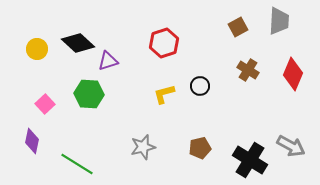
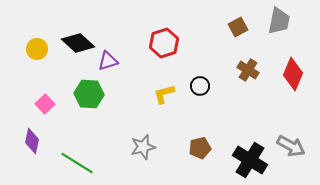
gray trapezoid: rotated 8 degrees clockwise
green line: moved 1 px up
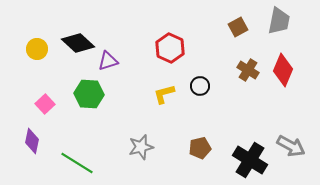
red hexagon: moved 6 px right, 5 px down; rotated 16 degrees counterclockwise
red diamond: moved 10 px left, 4 px up
gray star: moved 2 px left
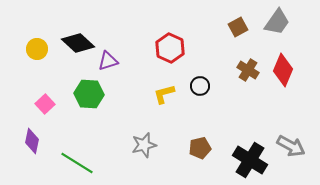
gray trapezoid: moved 2 px left, 1 px down; rotated 24 degrees clockwise
gray star: moved 3 px right, 2 px up
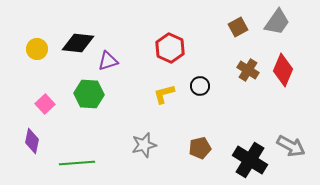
black diamond: rotated 36 degrees counterclockwise
green line: rotated 36 degrees counterclockwise
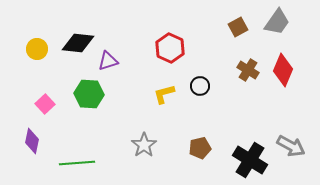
gray star: rotated 20 degrees counterclockwise
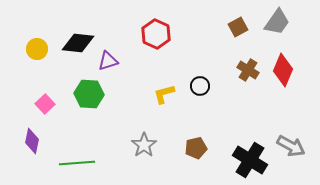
red hexagon: moved 14 px left, 14 px up
brown pentagon: moved 4 px left
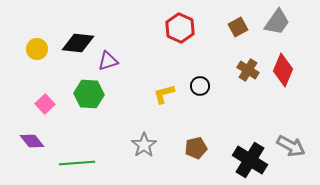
red hexagon: moved 24 px right, 6 px up
purple diamond: rotated 50 degrees counterclockwise
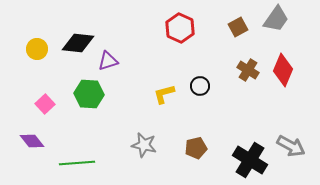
gray trapezoid: moved 1 px left, 3 px up
gray star: rotated 25 degrees counterclockwise
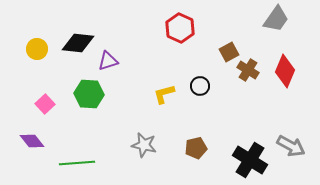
brown square: moved 9 px left, 25 px down
red diamond: moved 2 px right, 1 px down
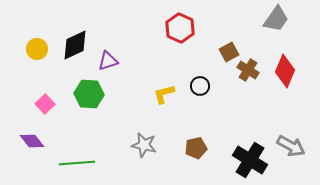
black diamond: moved 3 px left, 2 px down; rotated 32 degrees counterclockwise
